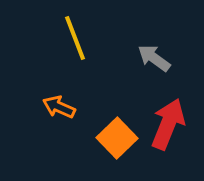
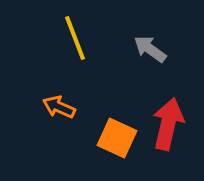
gray arrow: moved 4 px left, 9 px up
red arrow: rotated 9 degrees counterclockwise
orange square: rotated 21 degrees counterclockwise
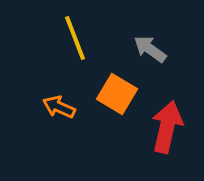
red arrow: moved 1 px left, 3 px down
orange square: moved 44 px up; rotated 6 degrees clockwise
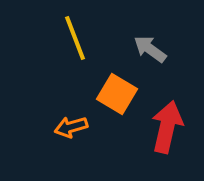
orange arrow: moved 12 px right, 20 px down; rotated 40 degrees counterclockwise
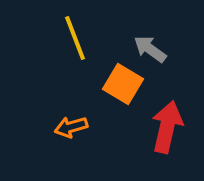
orange square: moved 6 px right, 10 px up
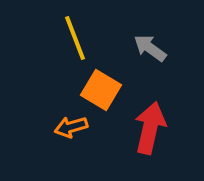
gray arrow: moved 1 px up
orange square: moved 22 px left, 6 px down
red arrow: moved 17 px left, 1 px down
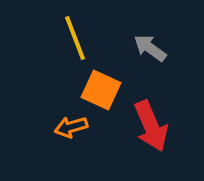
orange square: rotated 6 degrees counterclockwise
red arrow: moved 1 px right, 2 px up; rotated 144 degrees clockwise
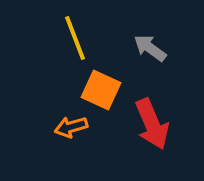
red arrow: moved 1 px right, 2 px up
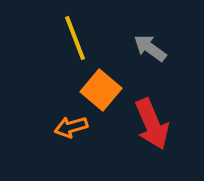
orange square: rotated 15 degrees clockwise
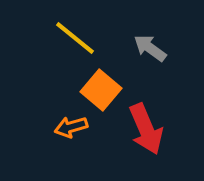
yellow line: rotated 30 degrees counterclockwise
red arrow: moved 6 px left, 5 px down
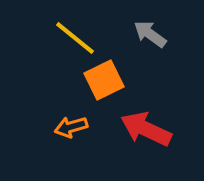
gray arrow: moved 14 px up
orange square: moved 3 px right, 10 px up; rotated 24 degrees clockwise
red arrow: rotated 138 degrees clockwise
